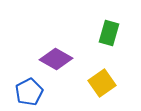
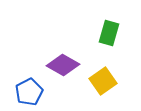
purple diamond: moved 7 px right, 6 px down
yellow square: moved 1 px right, 2 px up
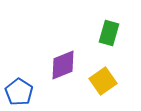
purple diamond: rotated 52 degrees counterclockwise
blue pentagon: moved 10 px left; rotated 12 degrees counterclockwise
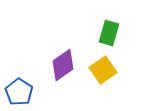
purple diamond: rotated 12 degrees counterclockwise
yellow square: moved 11 px up
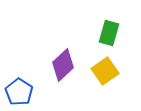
purple diamond: rotated 8 degrees counterclockwise
yellow square: moved 2 px right, 1 px down
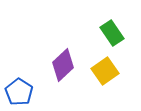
green rectangle: moved 3 px right; rotated 50 degrees counterclockwise
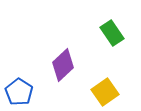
yellow square: moved 21 px down
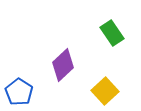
yellow square: moved 1 px up; rotated 8 degrees counterclockwise
